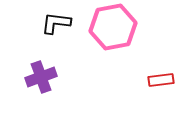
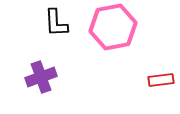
black L-shape: rotated 100 degrees counterclockwise
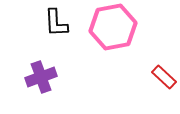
red rectangle: moved 3 px right, 3 px up; rotated 50 degrees clockwise
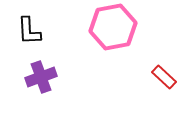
black L-shape: moved 27 px left, 8 px down
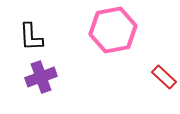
pink hexagon: moved 3 px down
black L-shape: moved 2 px right, 6 px down
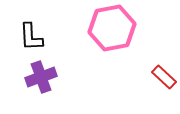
pink hexagon: moved 1 px left, 2 px up
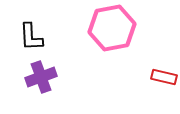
red rectangle: rotated 30 degrees counterclockwise
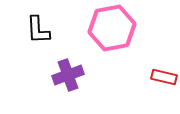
black L-shape: moved 7 px right, 7 px up
purple cross: moved 27 px right, 2 px up
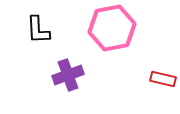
red rectangle: moved 1 px left, 2 px down
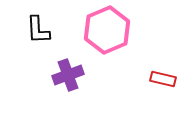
pink hexagon: moved 5 px left, 2 px down; rotated 12 degrees counterclockwise
